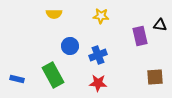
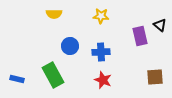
black triangle: rotated 32 degrees clockwise
blue cross: moved 3 px right, 3 px up; rotated 18 degrees clockwise
red star: moved 5 px right, 3 px up; rotated 18 degrees clockwise
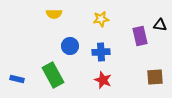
yellow star: moved 3 px down; rotated 14 degrees counterclockwise
black triangle: rotated 32 degrees counterclockwise
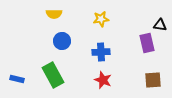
purple rectangle: moved 7 px right, 7 px down
blue circle: moved 8 px left, 5 px up
brown square: moved 2 px left, 3 px down
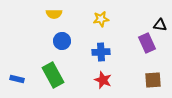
purple rectangle: rotated 12 degrees counterclockwise
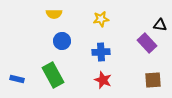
purple rectangle: rotated 18 degrees counterclockwise
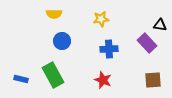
blue cross: moved 8 px right, 3 px up
blue rectangle: moved 4 px right
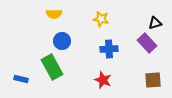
yellow star: rotated 21 degrees clockwise
black triangle: moved 5 px left, 2 px up; rotated 24 degrees counterclockwise
green rectangle: moved 1 px left, 8 px up
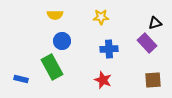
yellow semicircle: moved 1 px right, 1 px down
yellow star: moved 2 px up; rotated 14 degrees counterclockwise
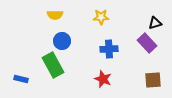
green rectangle: moved 1 px right, 2 px up
red star: moved 1 px up
